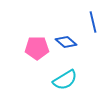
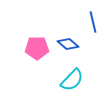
blue diamond: moved 2 px right, 2 px down
cyan semicircle: moved 7 px right; rotated 15 degrees counterclockwise
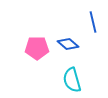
cyan semicircle: rotated 120 degrees clockwise
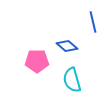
blue diamond: moved 1 px left, 2 px down
pink pentagon: moved 13 px down
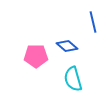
pink pentagon: moved 1 px left, 5 px up
cyan semicircle: moved 1 px right, 1 px up
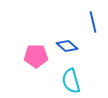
cyan semicircle: moved 2 px left, 2 px down
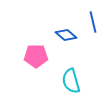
blue diamond: moved 1 px left, 11 px up
